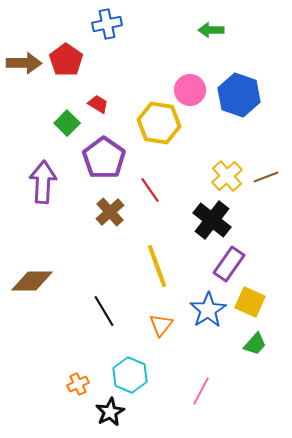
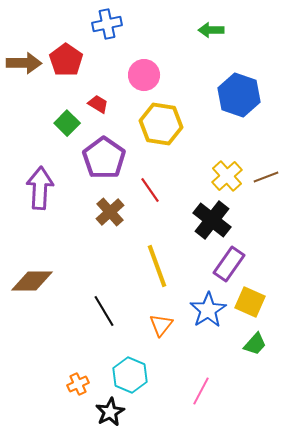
pink circle: moved 46 px left, 15 px up
yellow hexagon: moved 2 px right, 1 px down
purple arrow: moved 3 px left, 6 px down
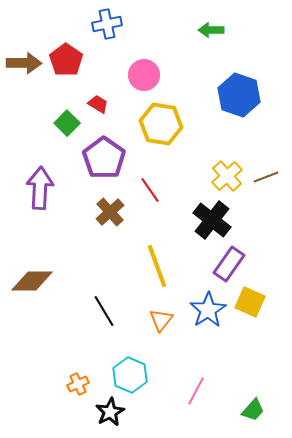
orange triangle: moved 5 px up
green trapezoid: moved 2 px left, 66 px down
pink line: moved 5 px left
